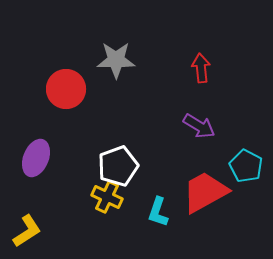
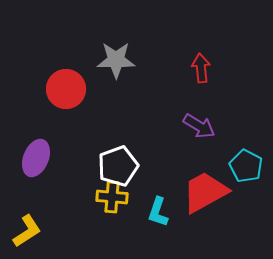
yellow cross: moved 5 px right; rotated 20 degrees counterclockwise
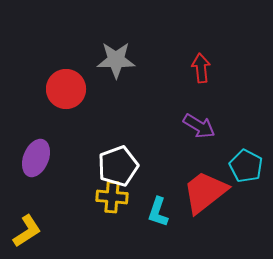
red trapezoid: rotated 9 degrees counterclockwise
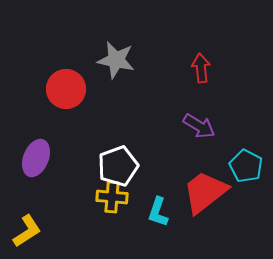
gray star: rotated 12 degrees clockwise
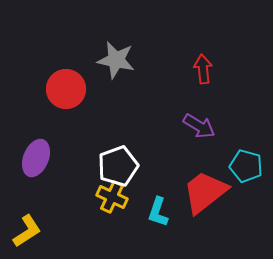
red arrow: moved 2 px right, 1 px down
cyan pentagon: rotated 12 degrees counterclockwise
yellow cross: rotated 20 degrees clockwise
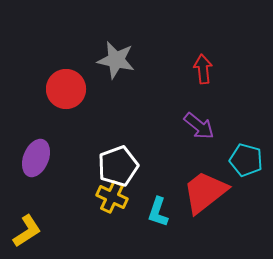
purple arrow: rotated 8 degrees clockwise
cyan pentagon: moved 6 px up
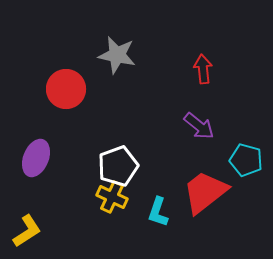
gray star: moved 1 px right, 5 px up
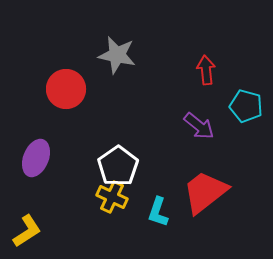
red arrow: moved 3 px right, 1 px down
cyan pentagon: moved 54 px up
white pentagon: rotated 15 degrees counterclockwise
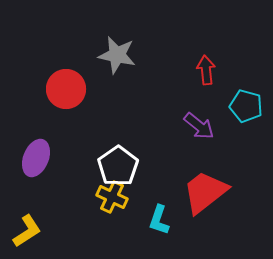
cyan L-shape: moved 1 px right, 8 px down
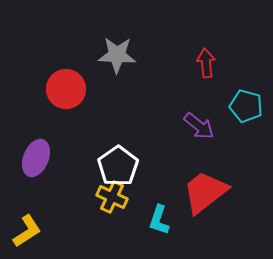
gray star: rotated 9 degrees counterclockwise
red arrow: moved 7 px up
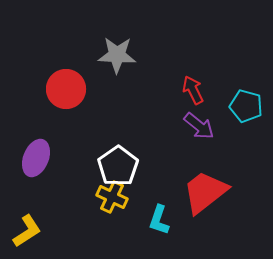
red arrow: moved 13 px left, 27 px down; rotated 20 degrees counterclockwise
